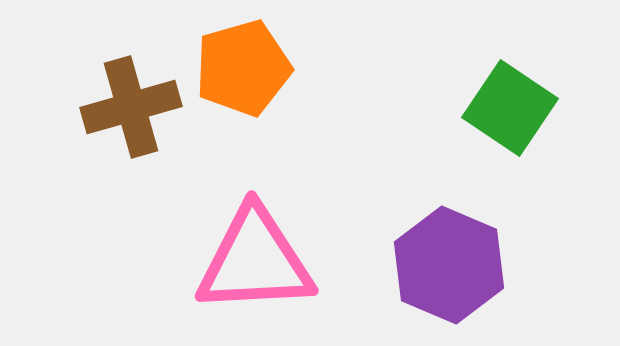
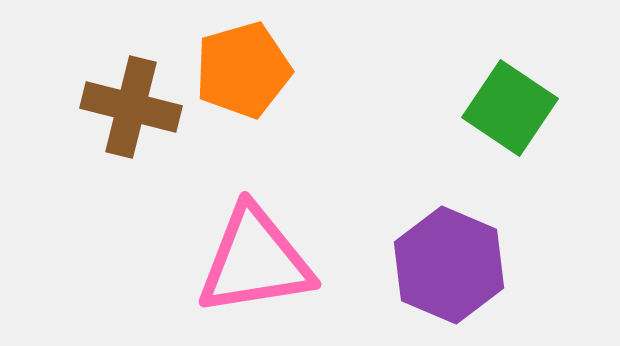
orange pentagon: moved 2 px down
brown cross: rotated 30 degrees clockwise
pink triangle: rotated 6 degrees counterclockwise
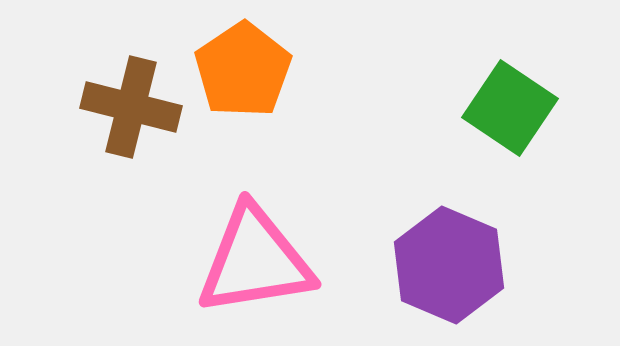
orange pentagon: rotated 18 degrees counterclockwise
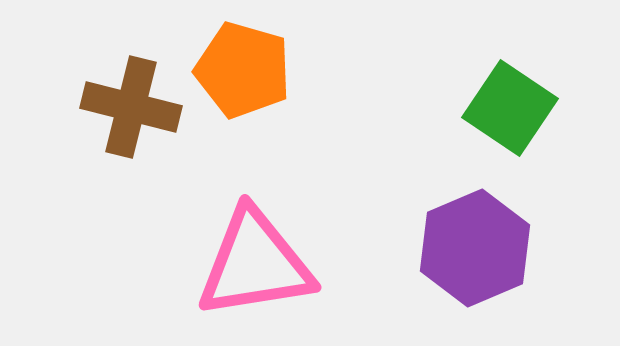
orange pentagon: rotated 22 degrees counterclockwise
pink triangle: moved 3 px down
purple hexagon: moved 26 px right, 17 px up; rotated 14 degrees clockwise
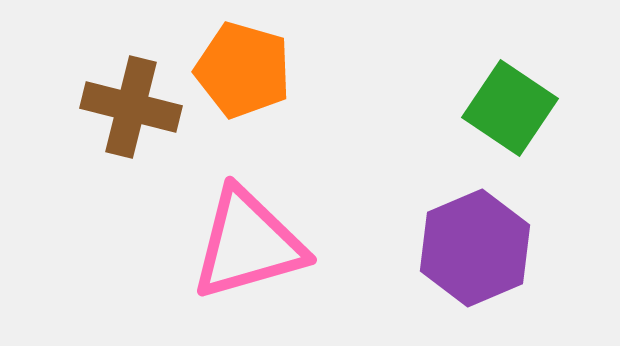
pink triangle: moved 7 px left, 20 px up; rotated 7 degrees counterclockwise
